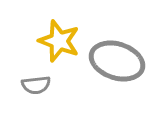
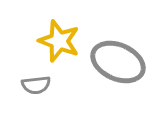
gray ellipse: moved 1 px right, 1 px down; rotated 6 degrees clockwise
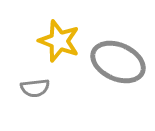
gray semicircle: moved 1 px left, 3 px down
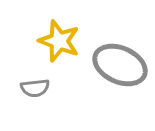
gray ellipse: moved 2 px right, 3 px down
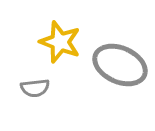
yellow star: moved 1 px right, 1 px down
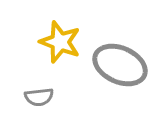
gray semicircle: moved 4 px right, 9 px down
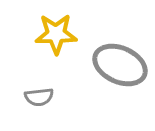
yellow star: moved 4 px left, 8 px up; rotated 21 degrees counterclockwise
